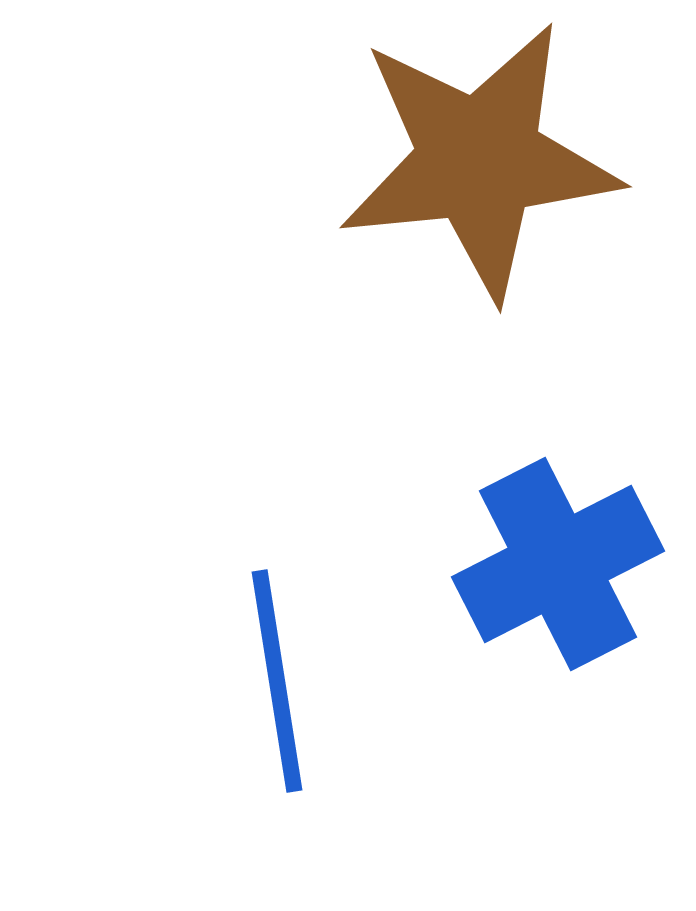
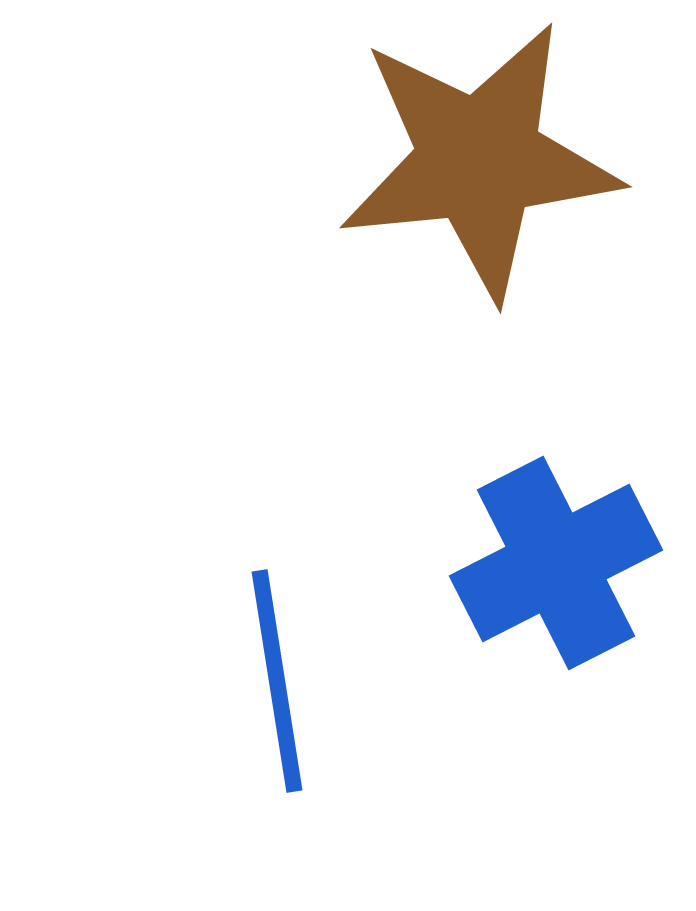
blue cross: moved 2 px left, 1 px up
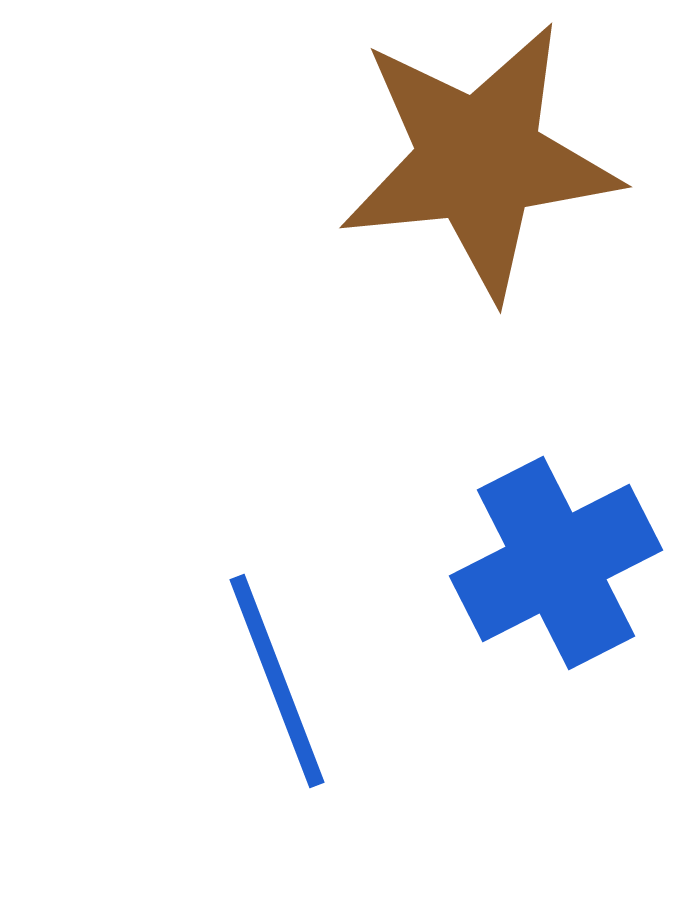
blue line: rotated 12 degrees counterclockwise
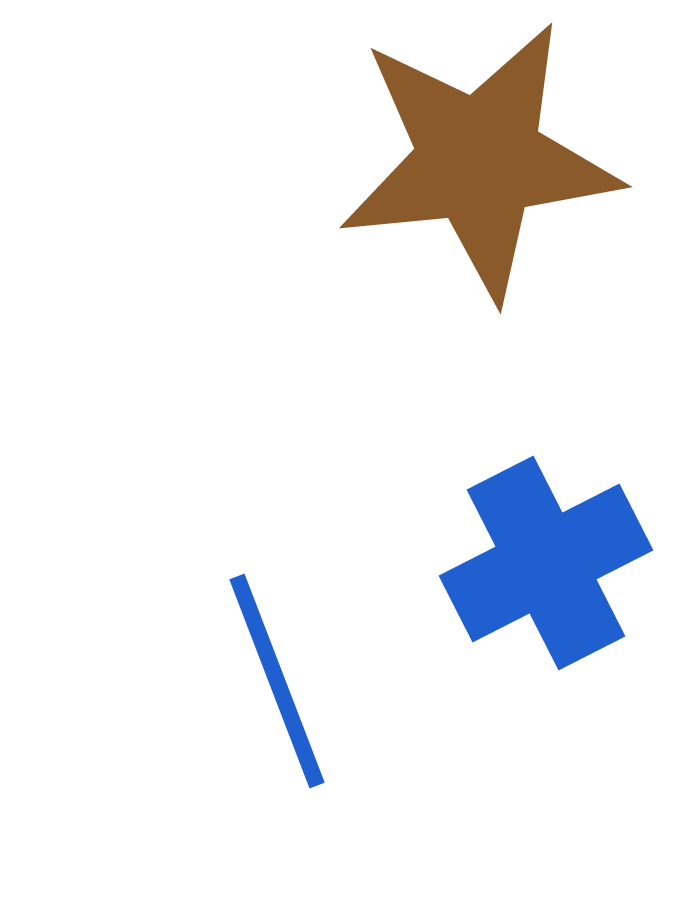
blue cross: moved 10 px left
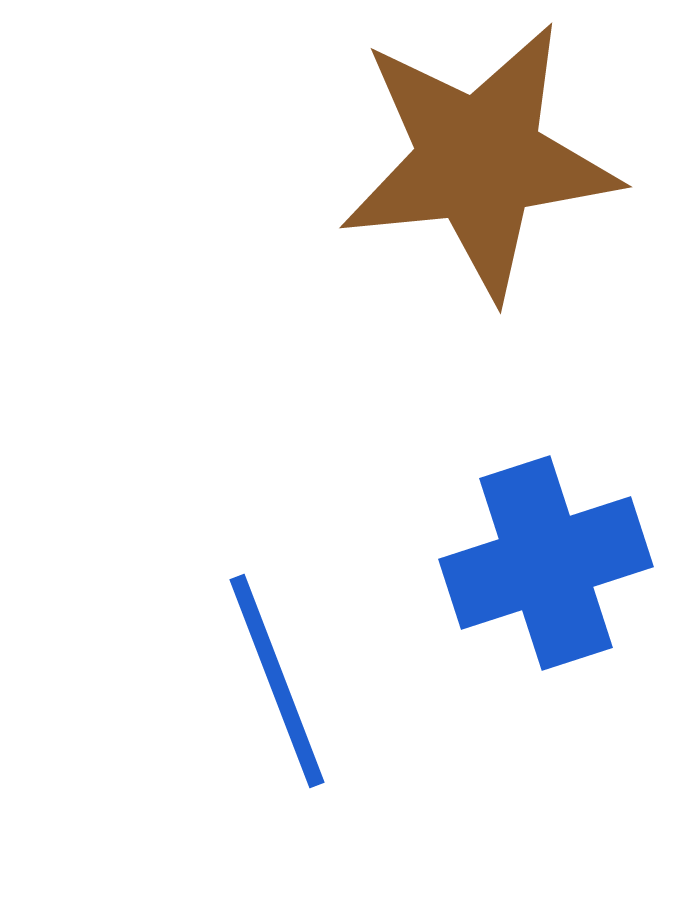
blue cross: rotated 9 degrees clockwise
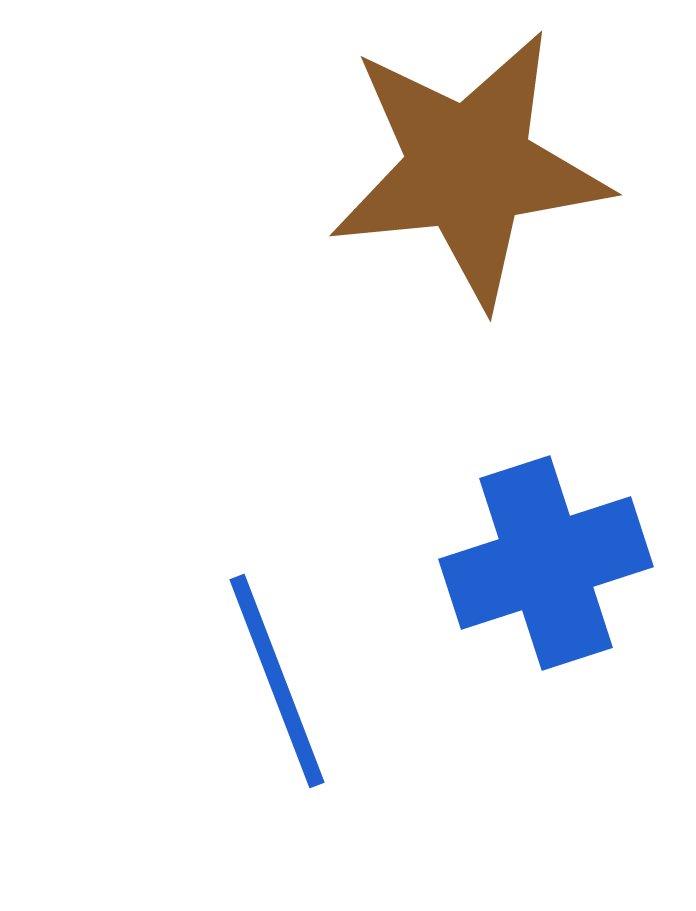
brown star: moved 10 px left, 8 px down
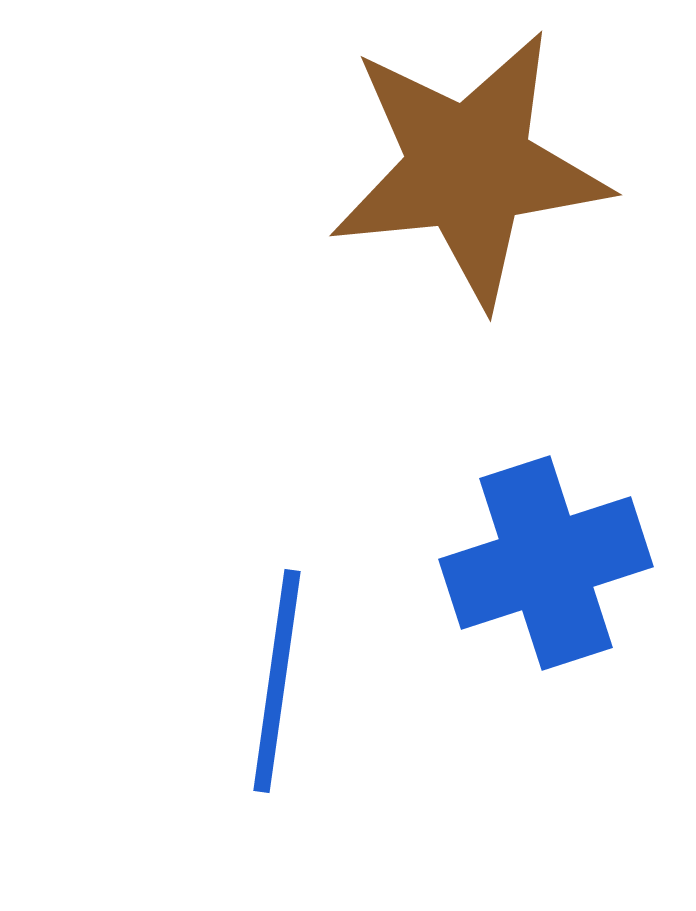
blue line: rotated 29 degrees clockwise
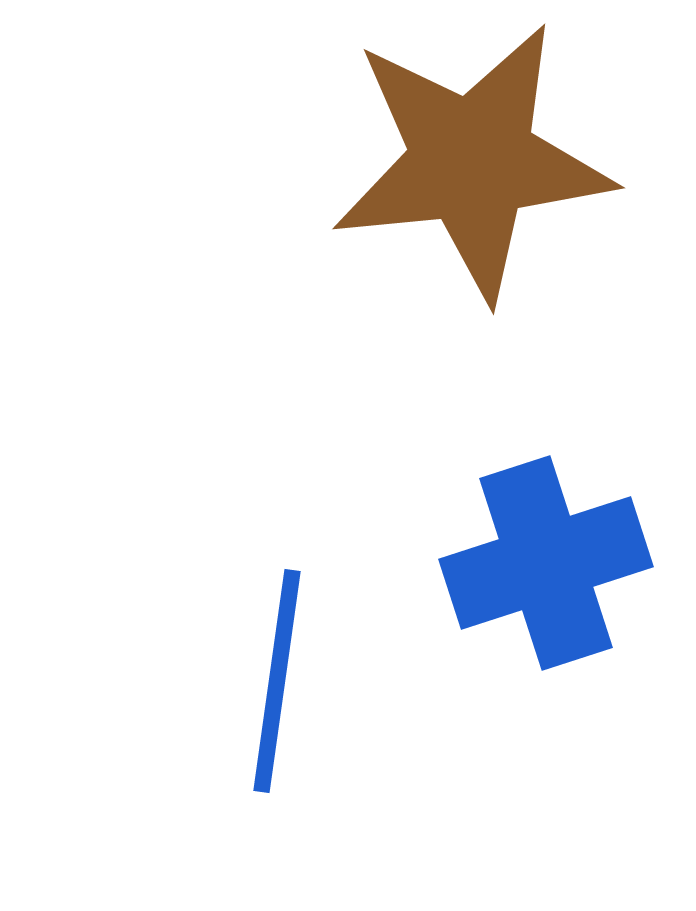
brown star: moved 3 px right, 7 px up
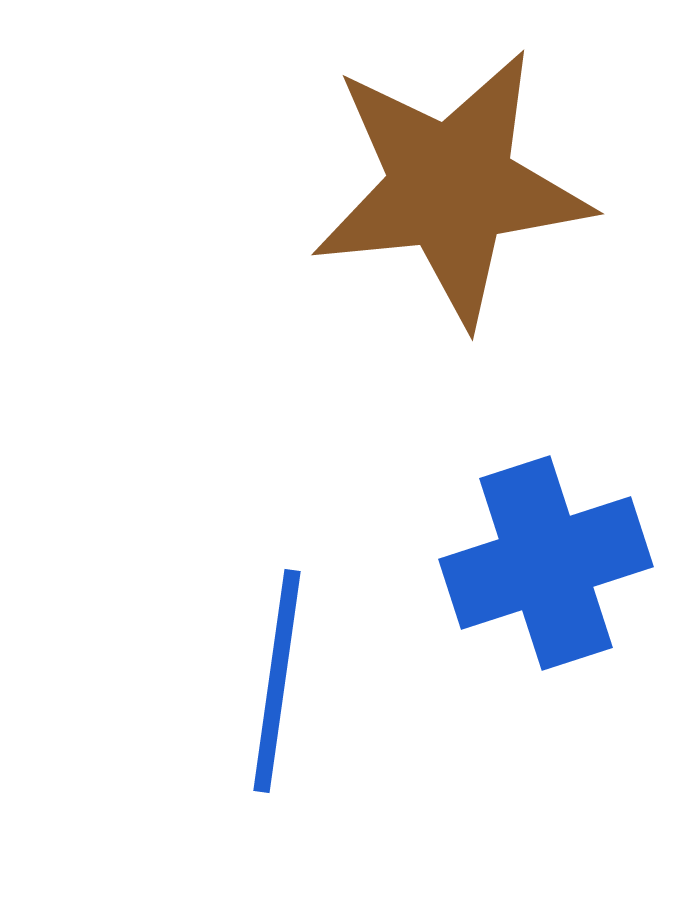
brown star: moved 21 px left, 26 px down
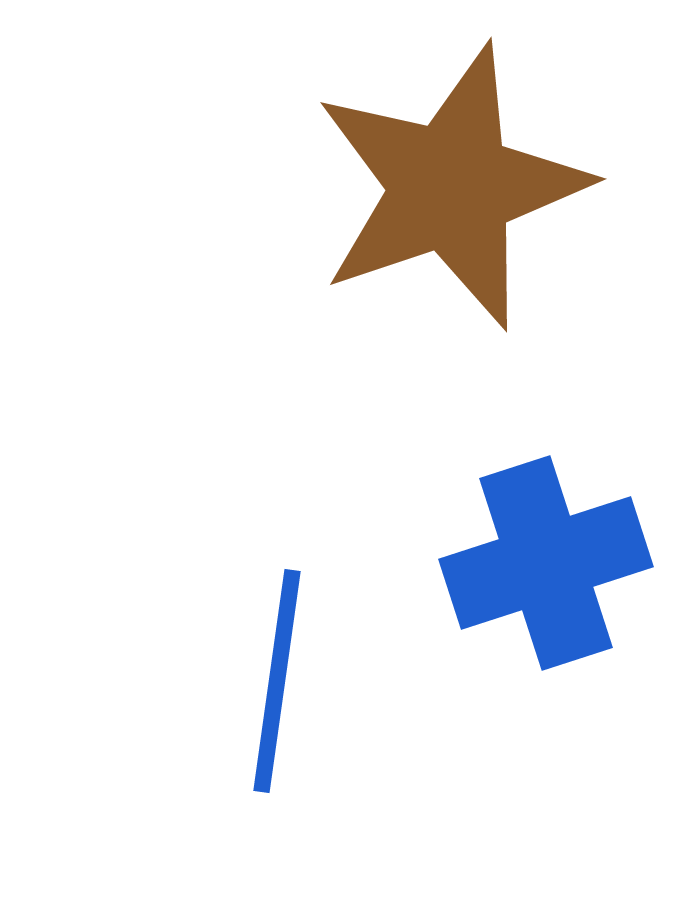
brown star: rotated 13 degrees counterclockwise
